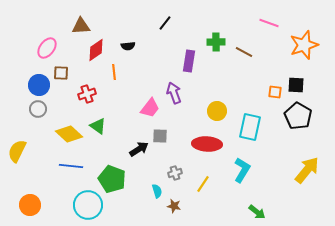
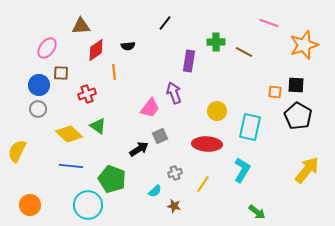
gray square: rotated 28 degrees counterclockwise
cyan semicircle: moved 2 px left; rotated 64 degrees clockwise
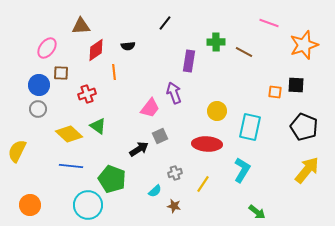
black pentagon: moved 6 px right, 11 px down; rotated 8 degrees counterclockwise
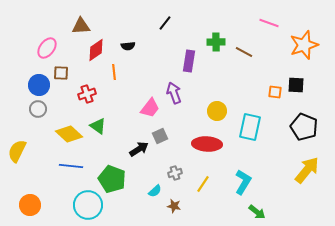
cyan L-shape: moved 1 px right, 12 px down
